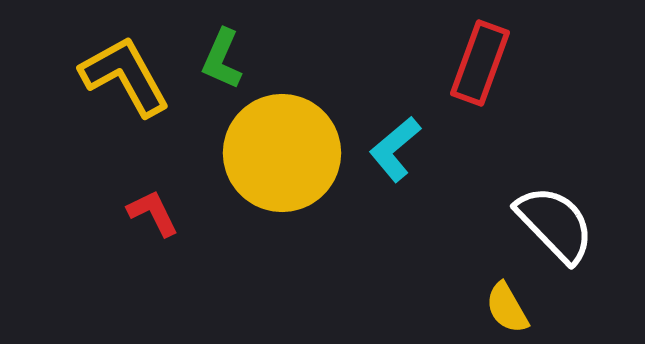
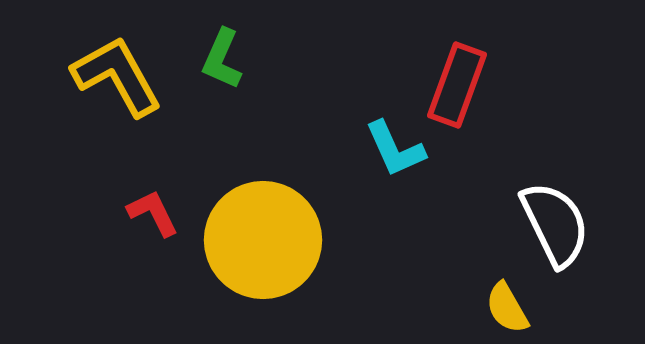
red rectangle: moved 23 px left, 22 px down
yellow L-shape: moved 8 px left
cyan L-shape: rotated 74 degrees counterclockwise
yellow circle: moved 19 px left, 87 px down
white semicircle: rotated 18 degrees clockwise
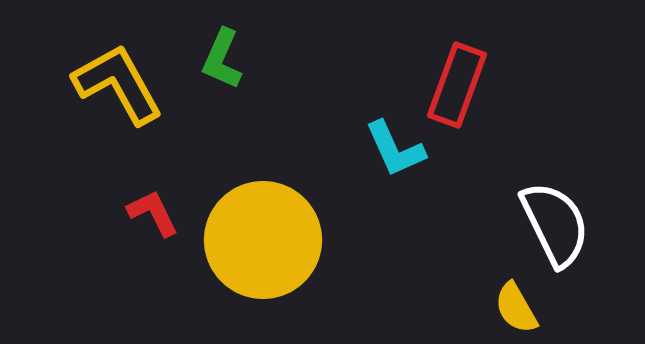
yellow L-shape: moved 1 px right, 8 px down
yellow semicircle: moved 9 px right
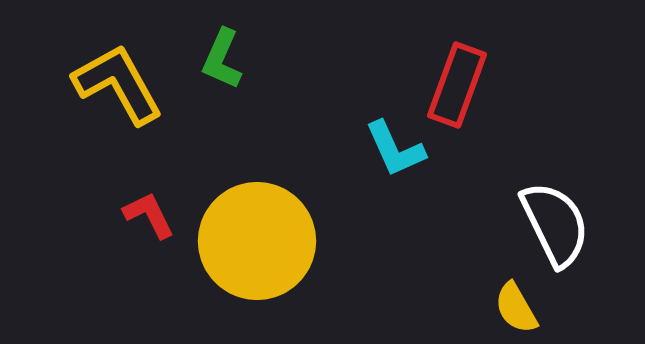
red L-shape: moved 4 px left, 2 px down
yellow circle: moved 6 px left, 1 px down
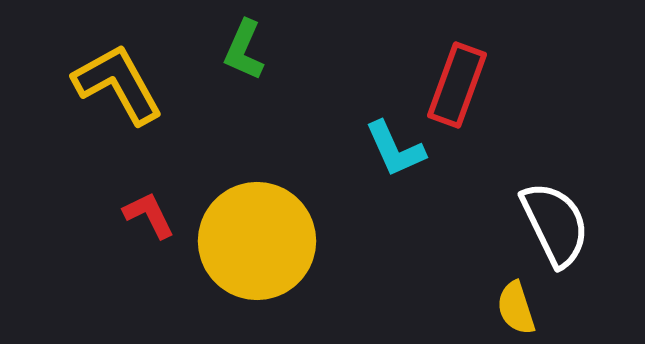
green L-shape: moved 22 px right, 9 px up
yellow semicircle: rotated 12 degrees clockwise
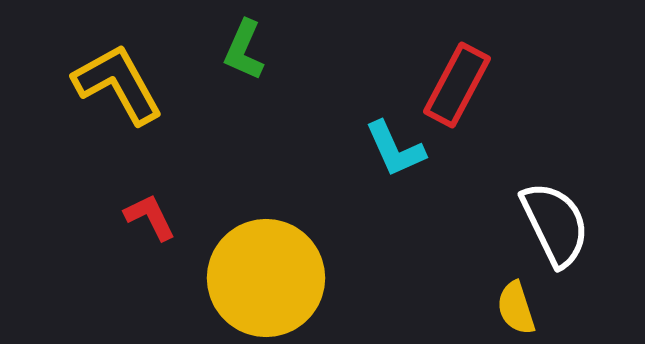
red rectangle: rotated 8 degrees clockwise
red L-shape: moved 1 px right, 2 px down
yellow circle: moved 9 px right, 37 px down
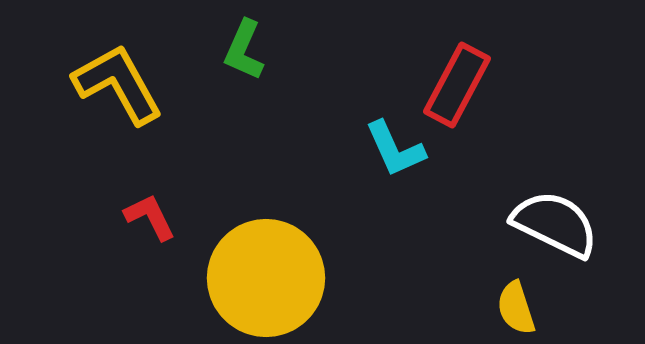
white semicircle: rotated 38 degrees counterclockwise
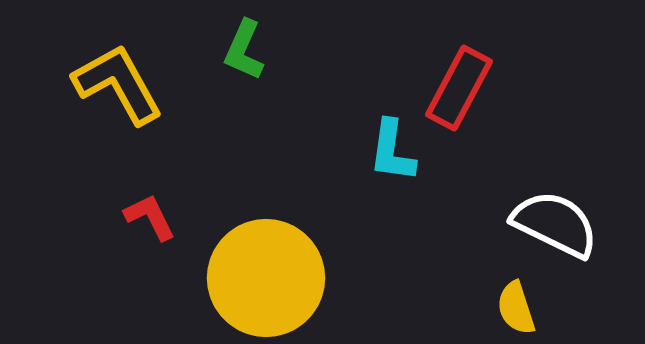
red rectangle: moved 2 px right, 3 px down
cyan L-shape: moved 3 px left, 2 px down; rotated 32 degrees clockwise
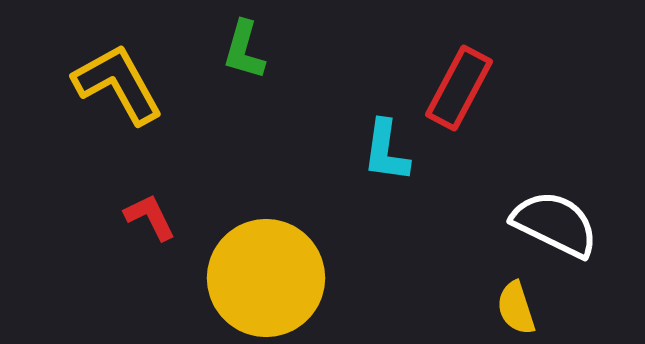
green L-shape: rotated 8 degrees counterclockwise
cyan L-shape: moved 6 px left
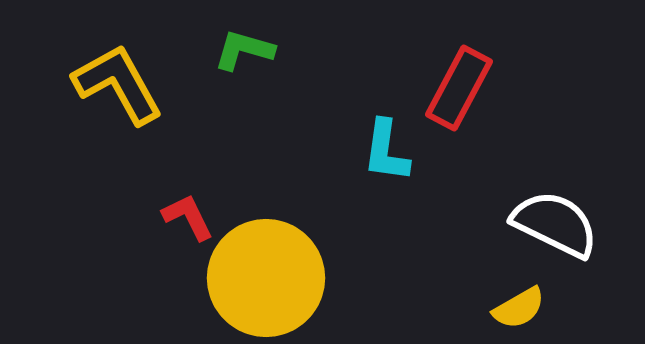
green L-shape: rotated 90 degrees clockwise
red L-shape: moved 38 px right
yellow semicircle: moved 3 px right; rotated 102 degrees counterclockwise
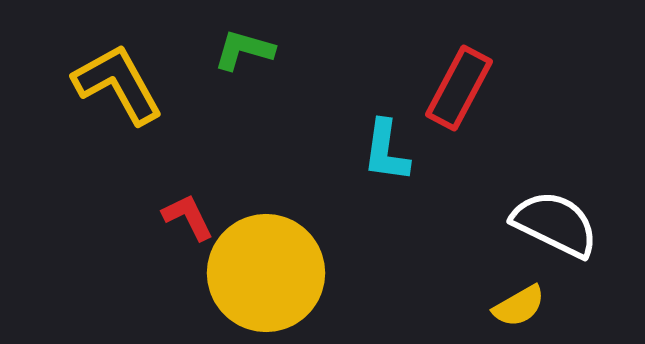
yellow circle: moved 5 px up
yellow semicircle: moved 2 px up
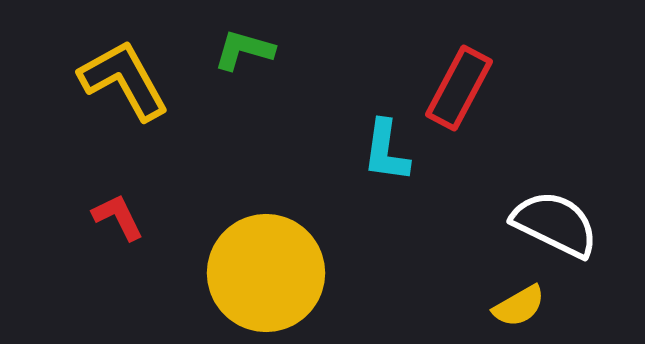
yellow L-shape: moved 6 px right, 4 px up
red L-shape: moved 70 px left
